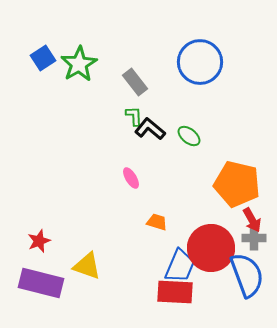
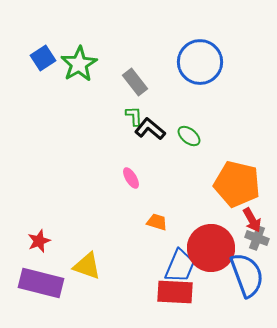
gray cross: moved 3 px right; rotated 20 degrees clockwise
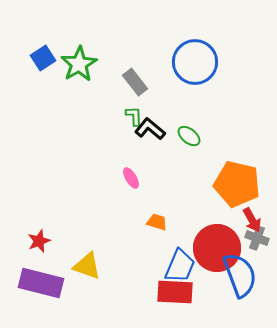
blue circle: moved 5 px left
red circle: moved 6 px right
blue semicircle: moved 7 px left
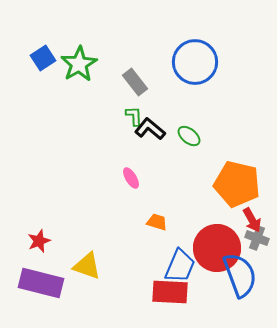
red rectangle: moved 5 px left
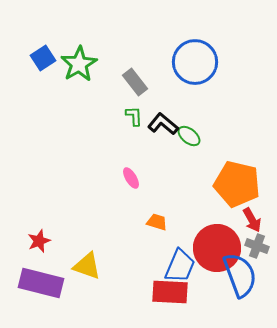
black L-shape: moved 13 px right, 5 px up
gray cross: moved 8 px down
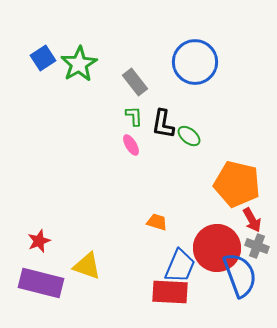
black L-shape: rotated 120 degrees counterclockwise
pink ellipse: moved 33 px up
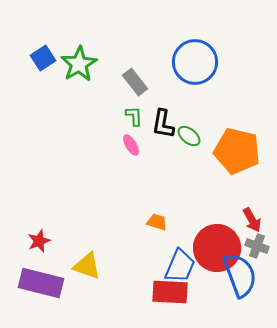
orange pentagon: moved 33 px up
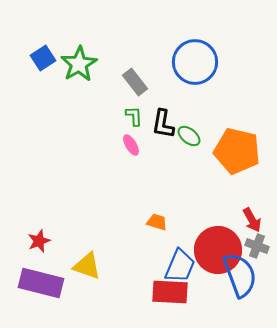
red circle: moved 1 px right, 2 px down
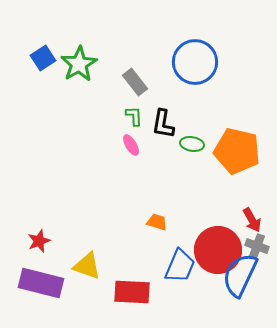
green ellipse: moved 3 px right, 8 px down; rotated 30 degrees counterclockwise
blue semicircle: rotated 135 degrees counterclockwise
red rectangle: moved 38 px left
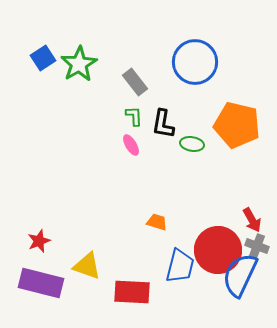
orange pentagon: moved 26 px up
blue trapezoid: rotated 9 degrees counterclockwise
